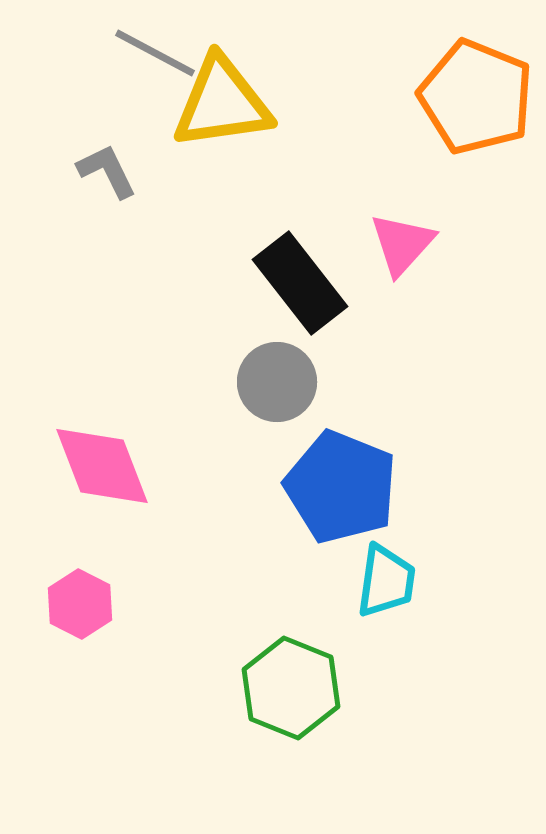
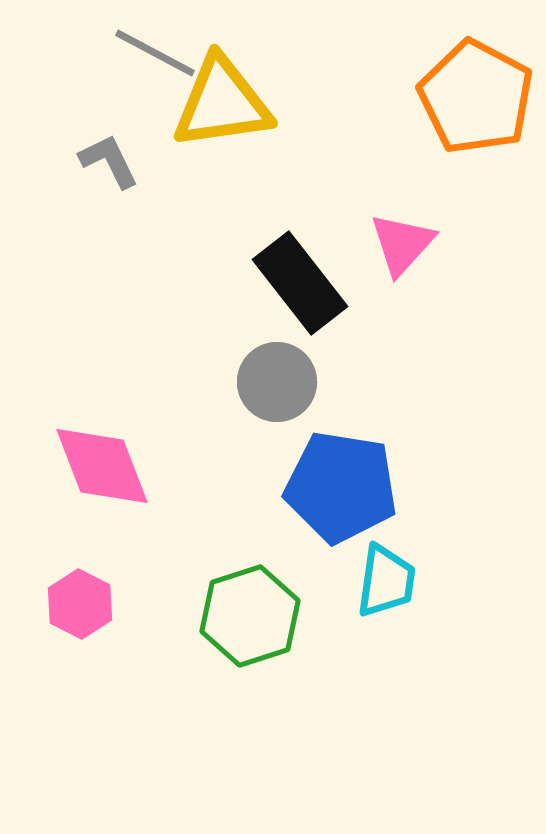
orange pentagon: rotated 6 degrees clockwise
gray L-shape: moved 2 px right, 10 px up
blue pentagon: rotated 13 degrees counterclockwise
green hexagon: moved 41 px left, 72 px up; rotated 20 degrees clockwise
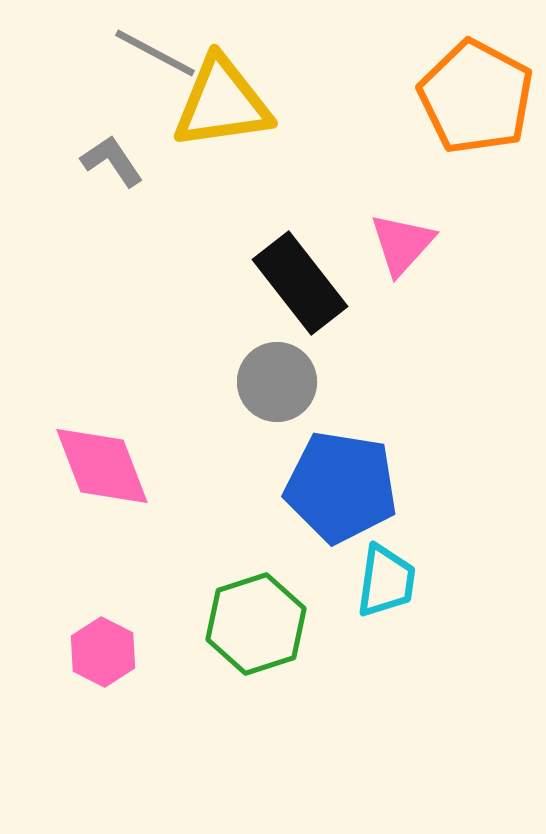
gray L-shape: moved 3 px right; rotated 8 degrees counterclockwise
pink hexagon: moved 23 px right, 48 px down
green hexagon: moved 6 px right, 8 px down
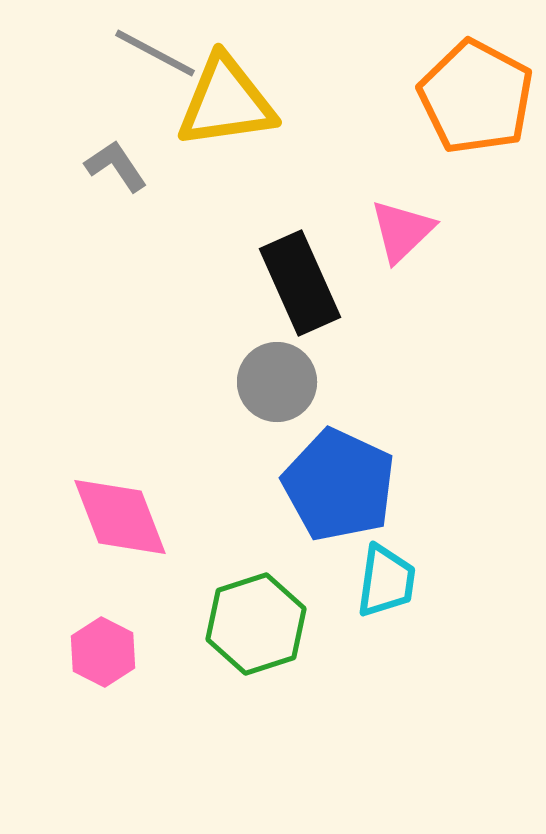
yellow triangle: moved 4 px right, 1 px up
gray L-shape: moved 4 px right, 5 px down
pink triangle: moved 13 px up; rotated 4 degrees clockwise
black rectangle: rotated 14 degrees clockwise
pink diamond: moved 18 px right, 51 px down
blue pentagon: moved 2 px left, 2 px up; rotated 16 degrees clockwise
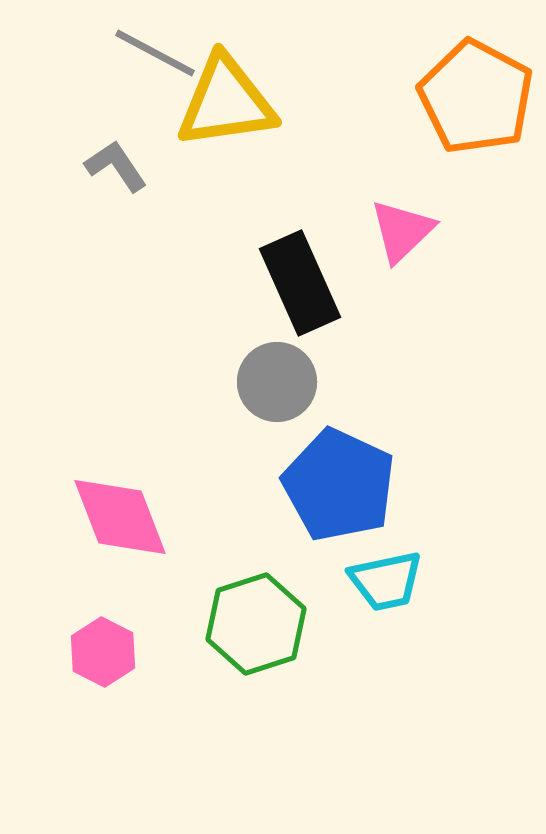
cyan trapezoid: rotated 70 degrees clockwise
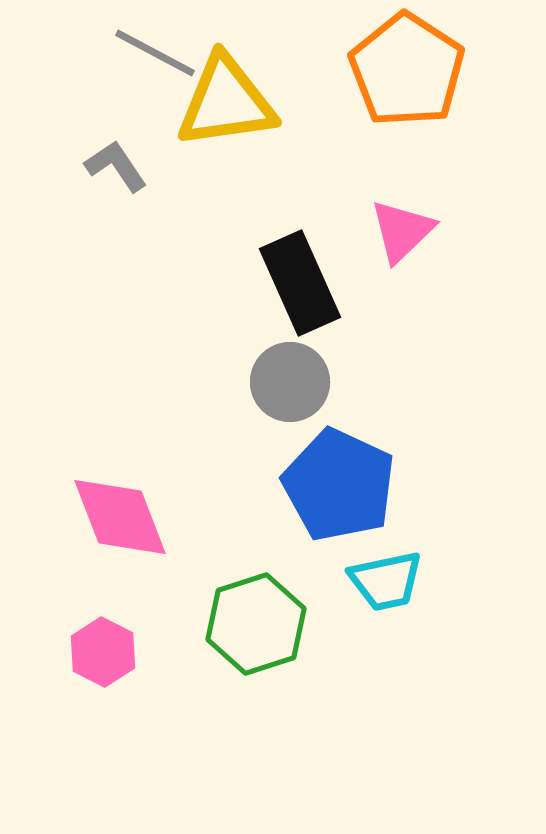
orange pentagon: moved 69 px left, 27 px up; rotated 5 degrees clockwise
gray circle: moved 13 px right
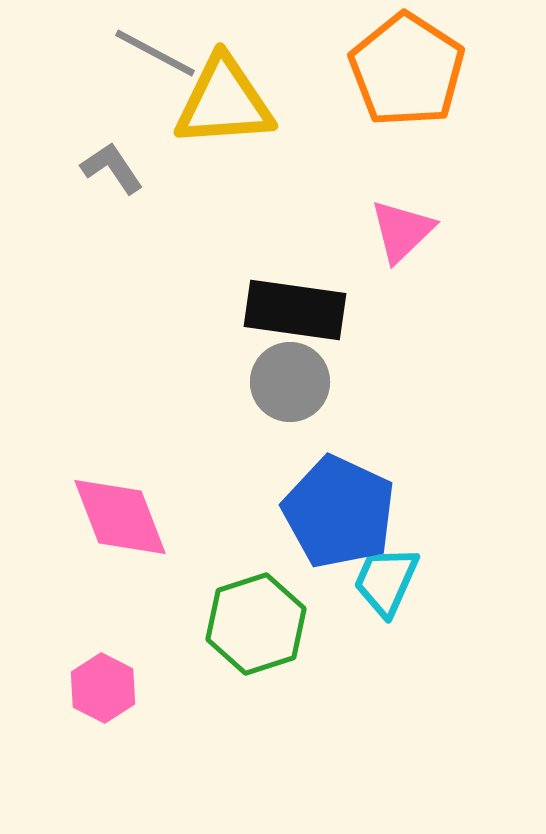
yellow triangle: moved 2 px left; rotated 4 degrees clockwise
gray L-shape: moved 4 px left, 2 px down
black rectangle: moved 5 px left, 27 px down; rotated 58 degrees counterclockwise
blue pentagon: moved 27 px down
cyan trapezoid: rotated 126 degrees clockwise
pink hexagon: moved 36 px down
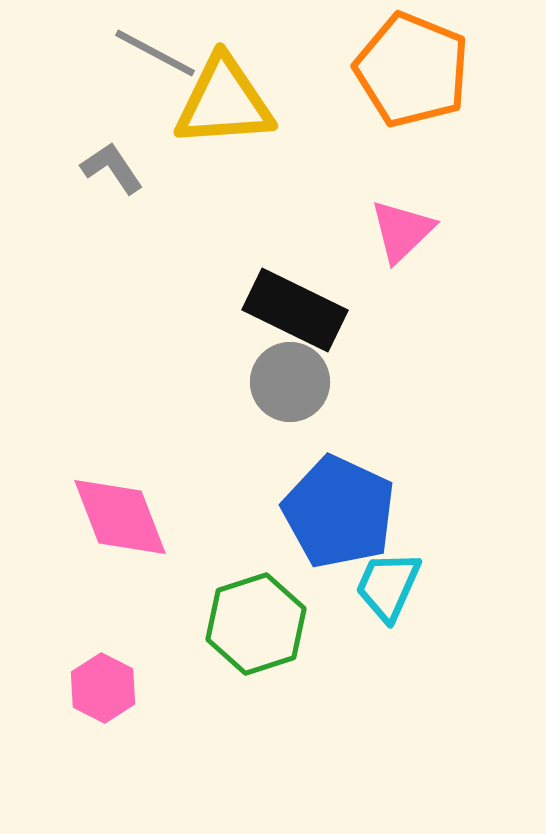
orange pentagon: moved 5 px right; rotated 11 degrees counterclockwise
black rectangle: rotated 18 degrees clockwise
cyan trapezoid: moved 2 px right, 5 px down
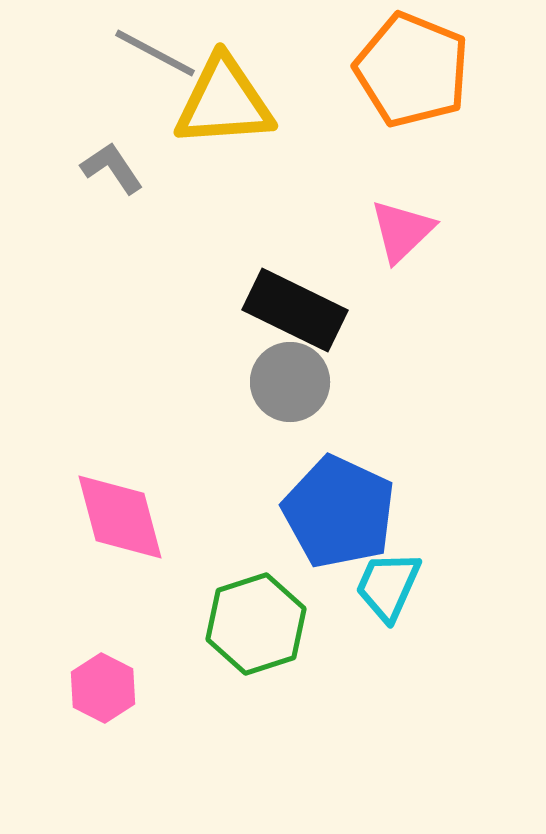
pink diamond: rotated 6 degrees clockwise
